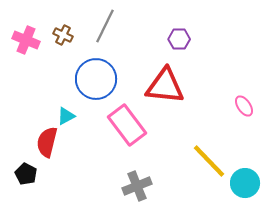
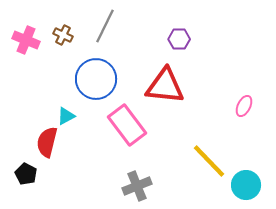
pink ellipse: rotated 60 degrees clockwise
cyan circle: moved 1 px right, 2 px down
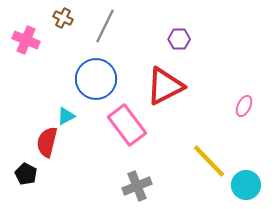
brown cross: moved 17 px up
red triangle: rotated 33 degrees counterclockwise
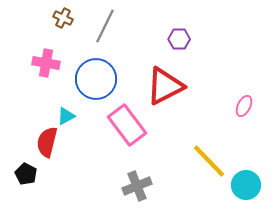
pink cross: moved 20 px right, 23 px down; rotated 12 degrees counterclockwise
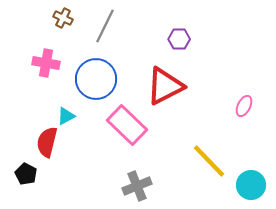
pink rectangle: rotated 9 degrees counterclockwise
cyan circle: moved 5 px right
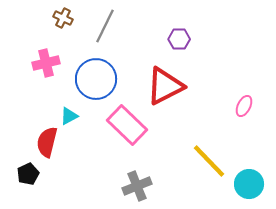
pink cross: rotated 24 degrees counterclockwise
cyan triangle: moved 3 px right
black pentagon: moved 2 px right; rotated 20 degrees clockwise
cyan circle: moved 2 px left, 1 px up
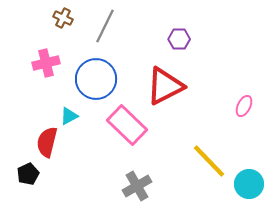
gray cross: rotated 8 degrees counterclockwise
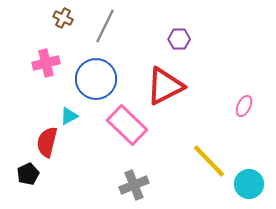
gray cross: moved 3 px left, 1 px up; rotated 8 degrees clockwise
